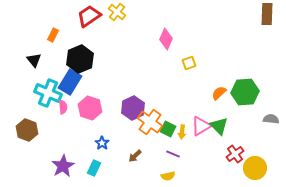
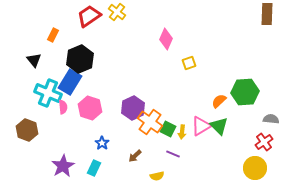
orange semicircle: moved 8 px down
red cross: moved 29 px right, 12 px up
yellow semicircle: moved 11 px left
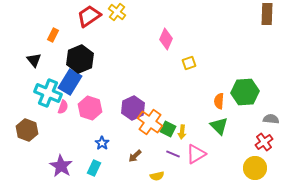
orange semicircle: rotated 42 degrees counterclockwise
pink semicircle: rotated 24 degrees clockwise
pink triangle: moved 5 px left, 28 px down
purple star: moved 2 px left; rotated 10 degrees counterclockwise
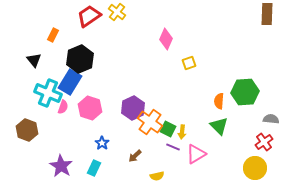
purple line: moved 7 px up
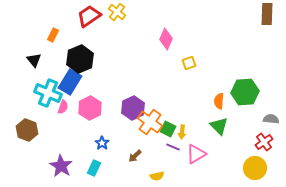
pink hexagon: rotated 15 degrees clockwise
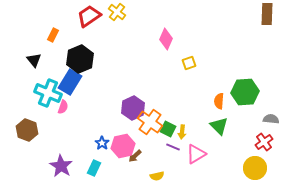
pink hexagon: moved 33 px right, 38 px down; rotated 15 degrees clockwise
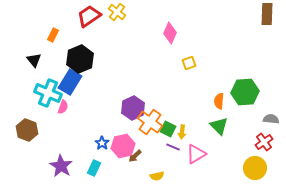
pink diamond: moved 4 px right, 6 px up
